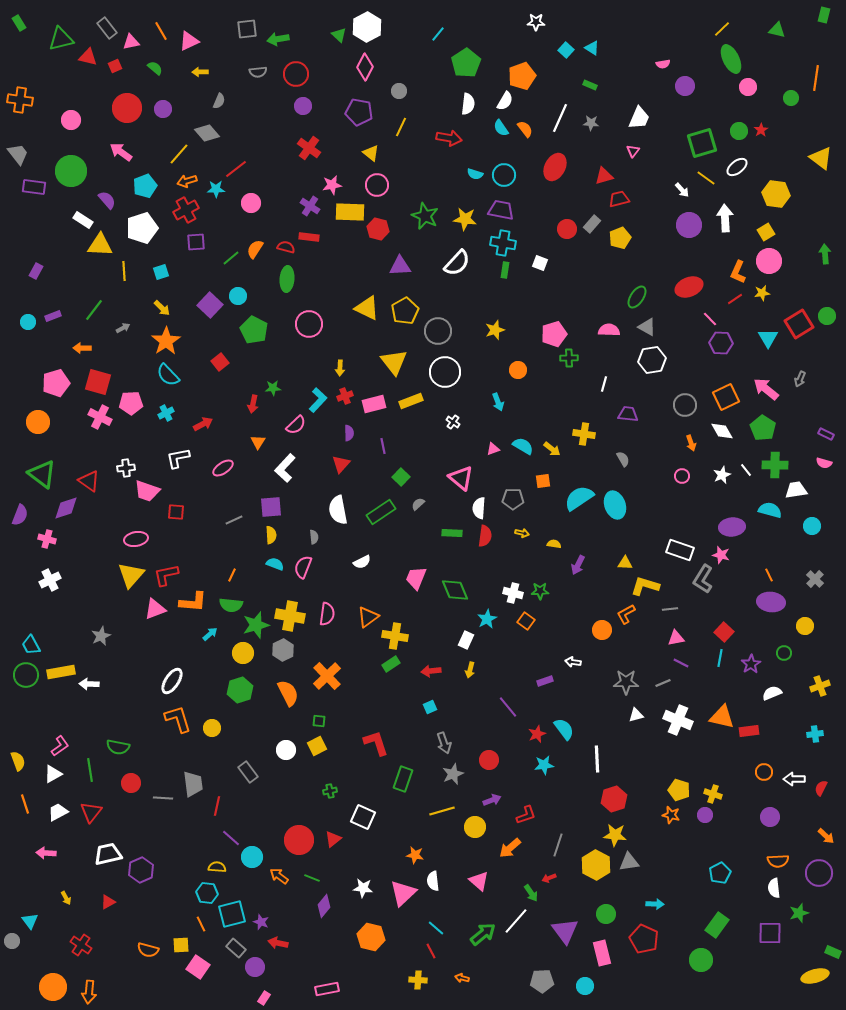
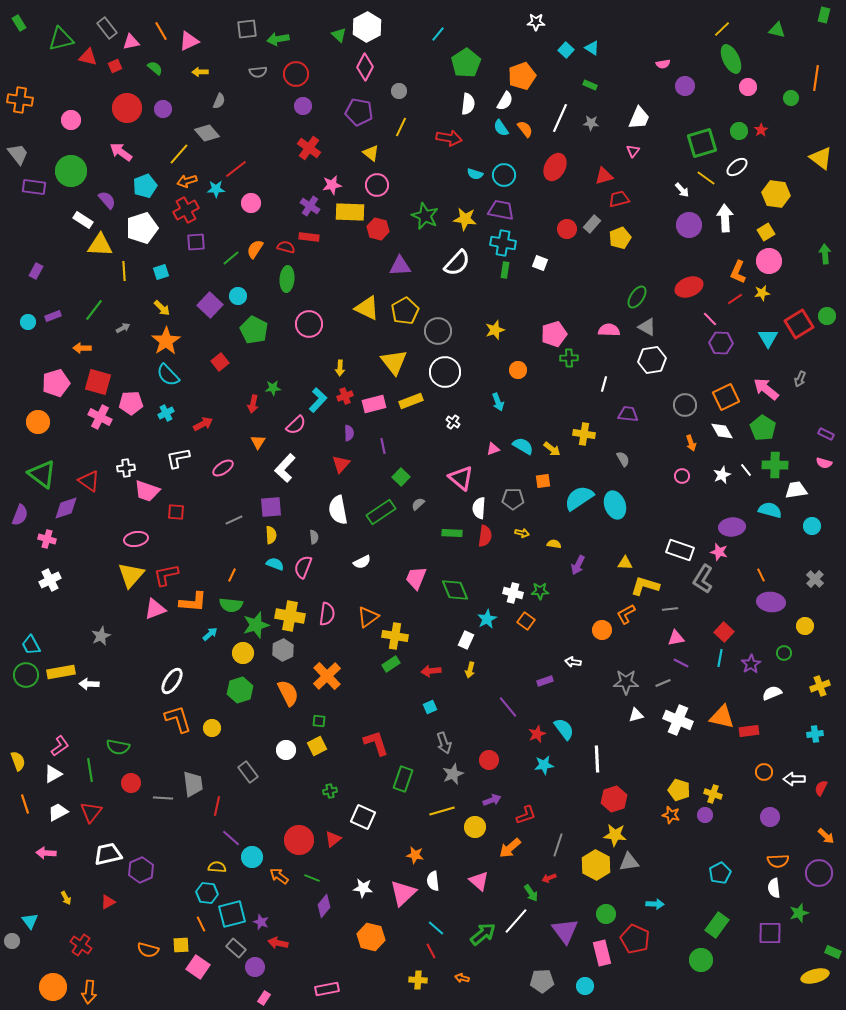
pink star at (721, 555): moved 2 px left, 3 px up
orange line at (769, 575): moved 8 px left
red pentagon at (644, 939): moved 9 px left
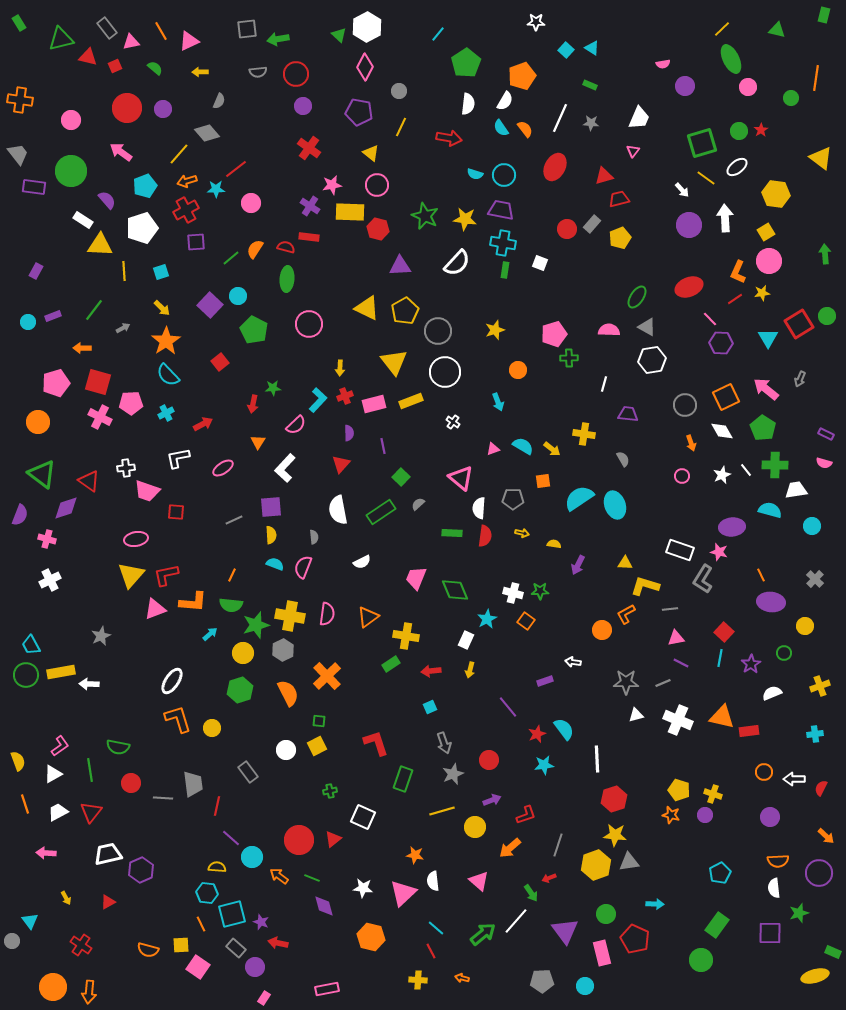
yellow cross at (395, 636): moved 11 px right
yellow hexagon at (596, 865): rotated 12 degrees clockwise
purple diamond at (324, 906): rotated 55 degrees counterclockwise
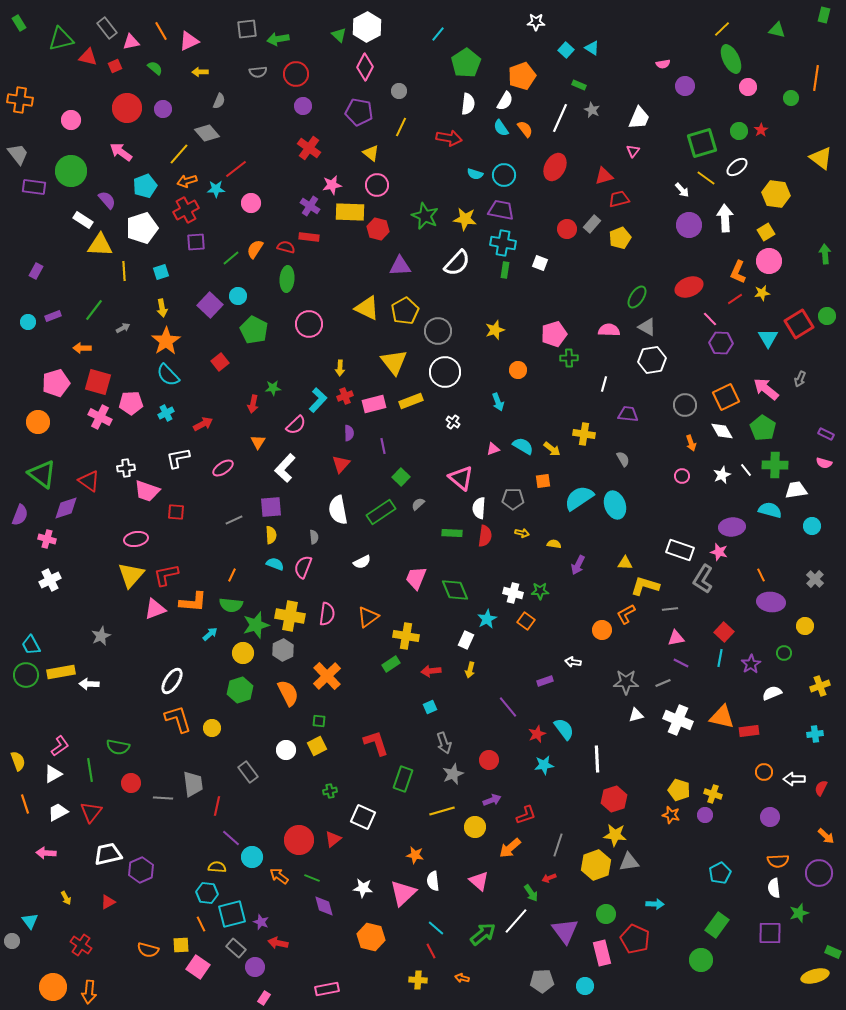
green rectangle at (590, 85): moved 11 px left
gray star at (591, 123): moved 1 px right, 13 px up; rotated 21 degrees clockwise
yellow arrow at (162, 308): rotated 36 degrees clockwise
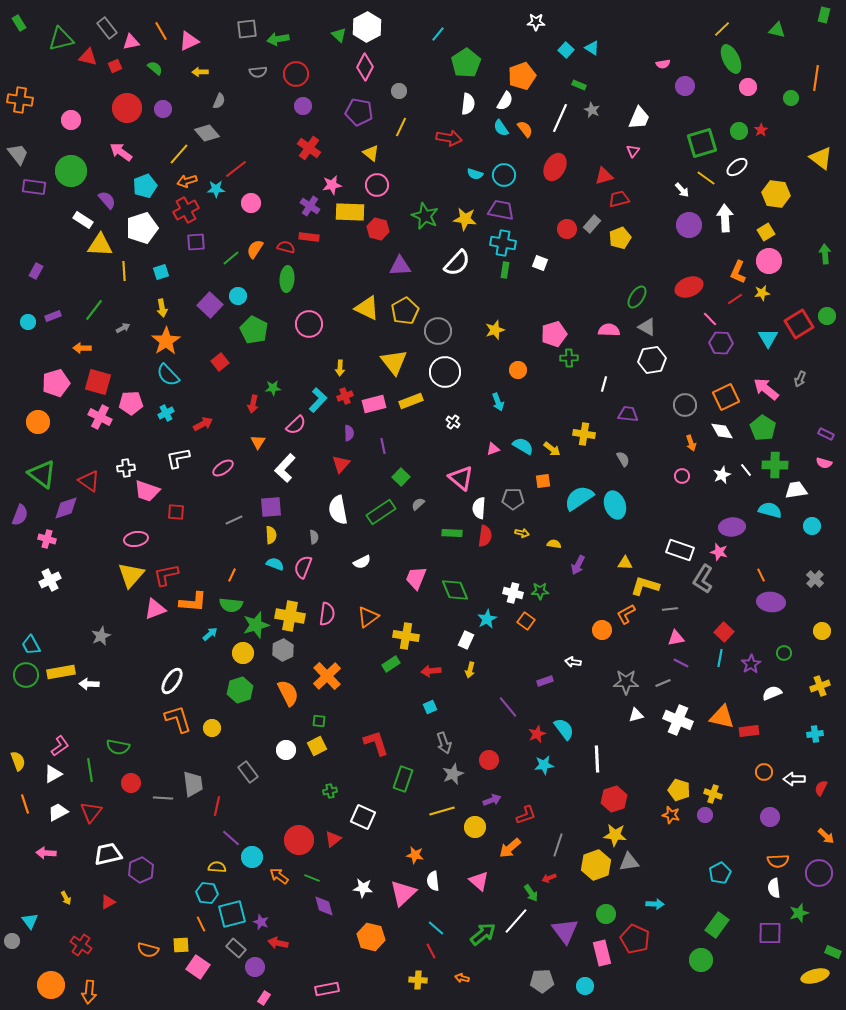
yellow circle at (805, 626): moved 17 px right, 5 px down
orange circle at (53, 987): moved 2 px left, 2 px up
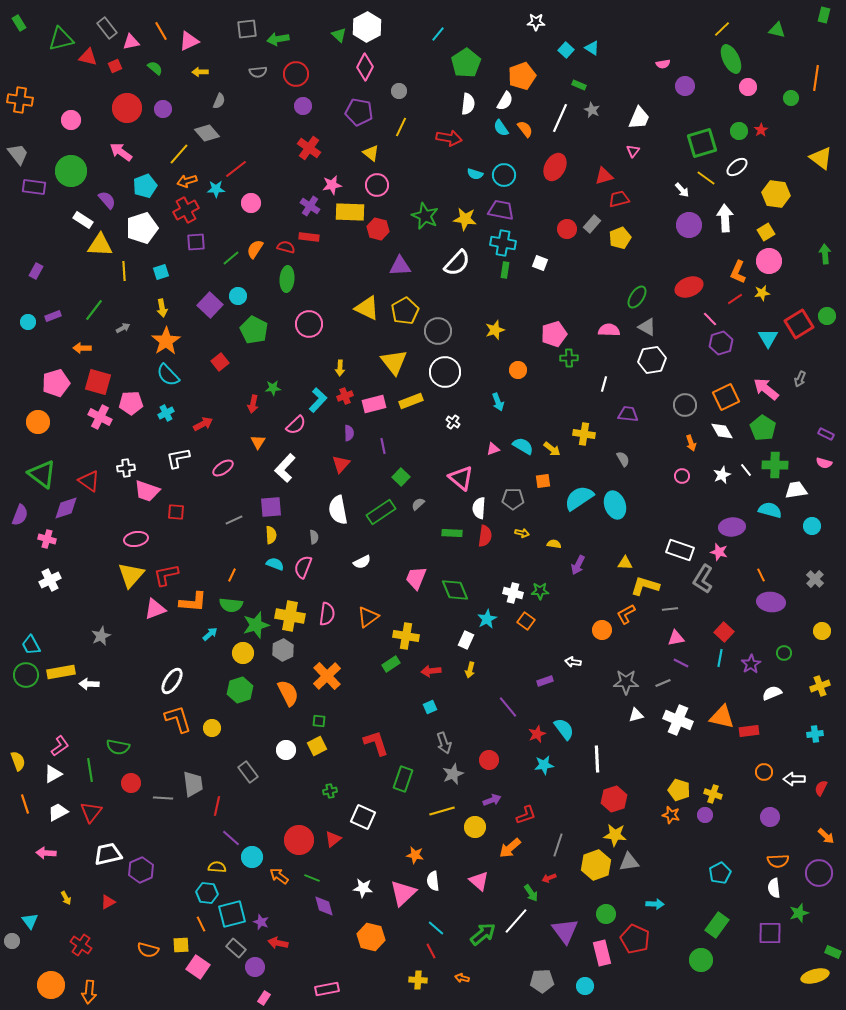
purple hexagon at (721, 343): rotated 20 degrees counterclockwise
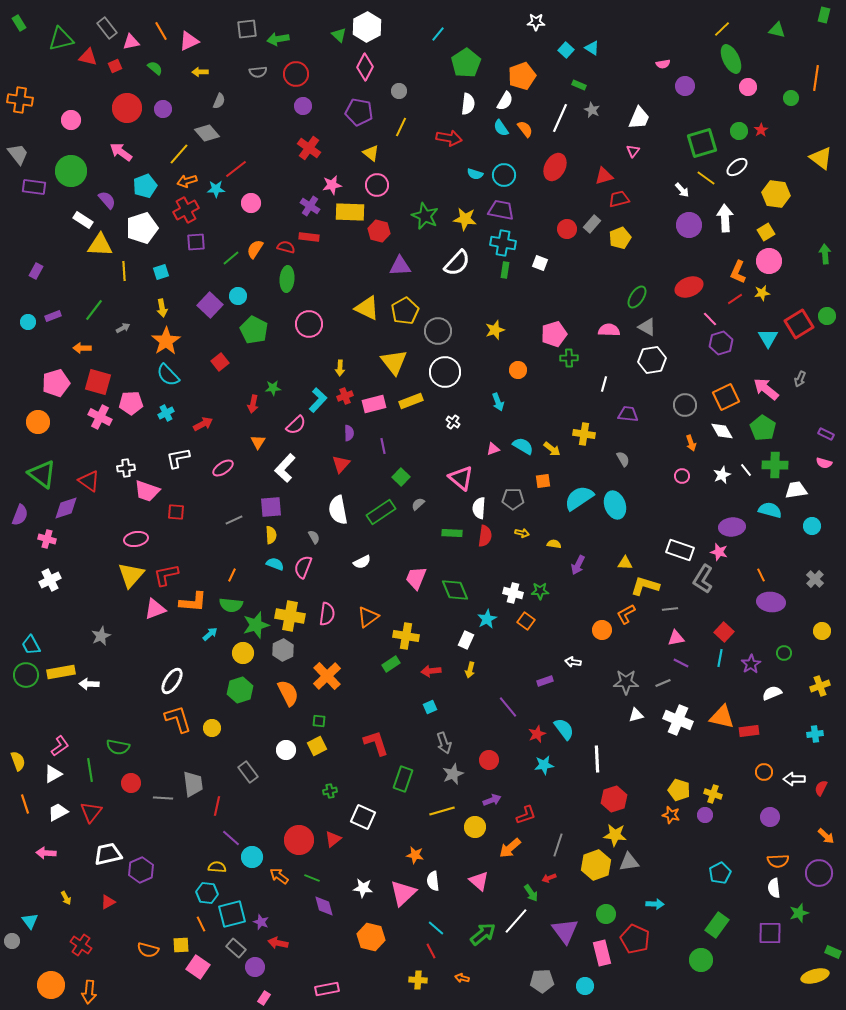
red hexagon at (378, 229): moved 1 px right, 2 px down
gray semicircle at (314, 537): rotated 24 degrees counterclockwise
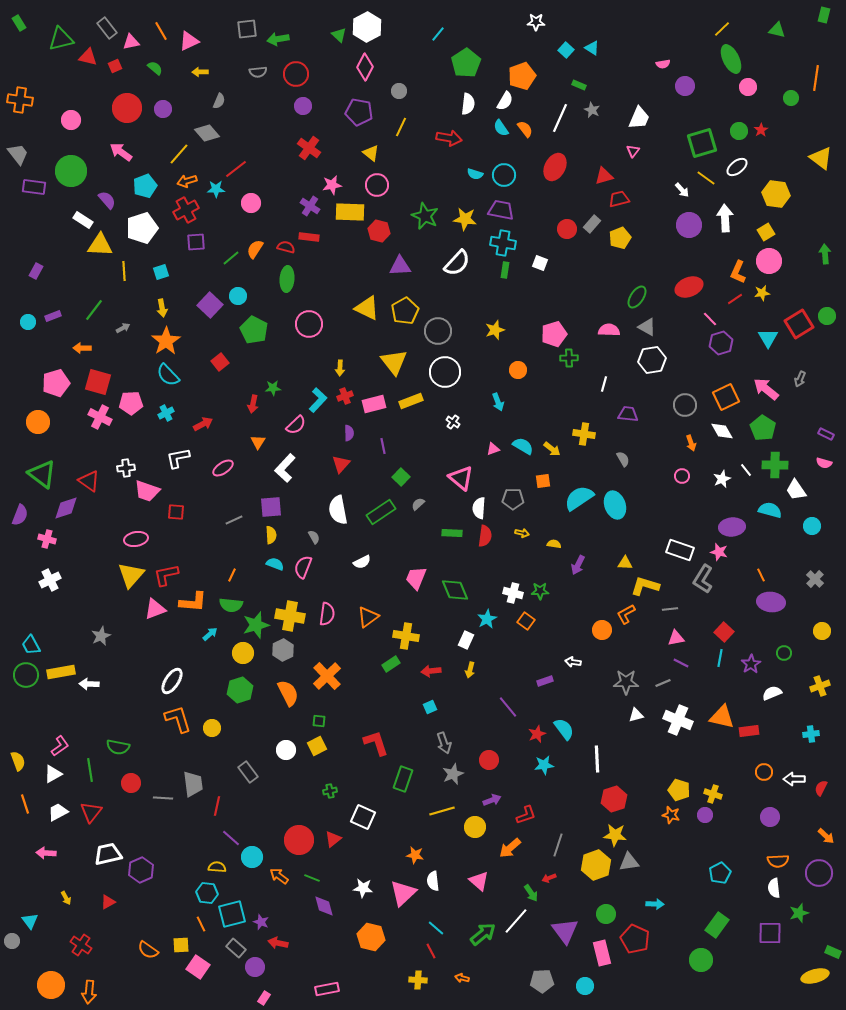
white star at (722, 475): moved 4 px down
white trapezoid at (796, 490): rotated 115 degrees counterclockwise
cyan cross at (815, 734): moved 4 px left
orange semicircle at (148, 950): rotated 20 degrees clockwise
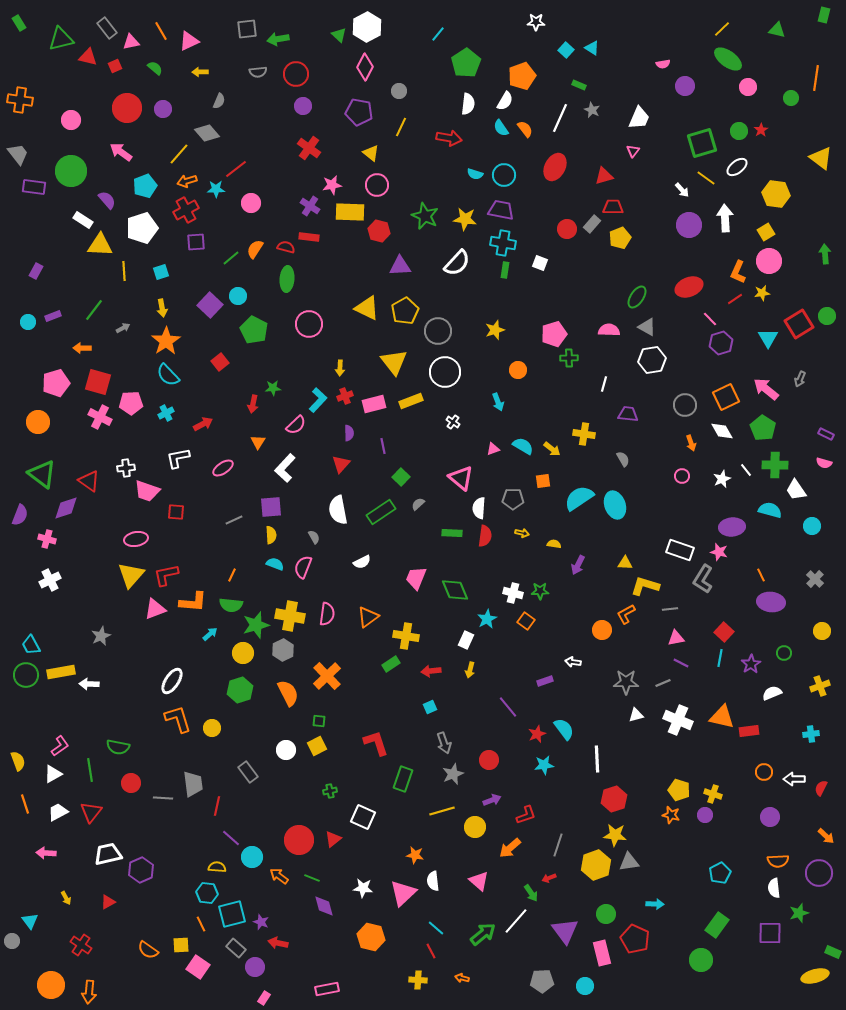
green ellipse at (731, 59): moved 3 px left; rotated 28 degrees counterclockwise
red trapezoid at (619, 199): moved 6 px left, 8 px down; rotated 15 degrees clockwise
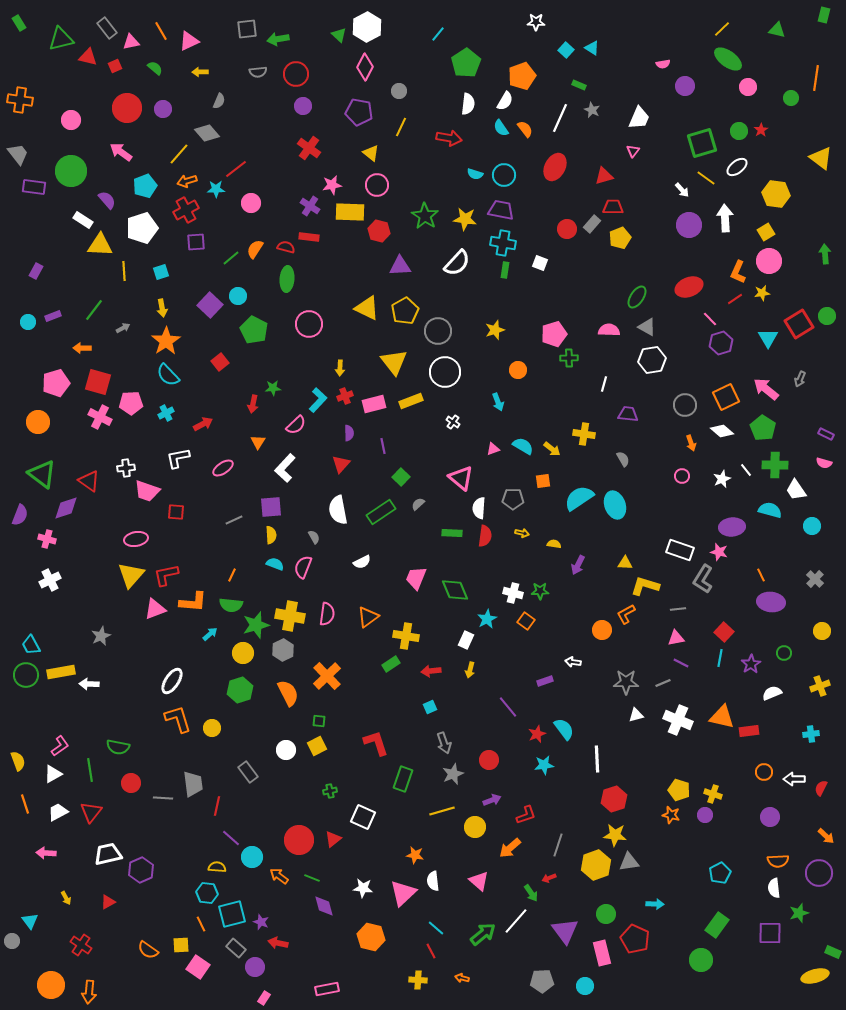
green star at (425, 216): rotated 8 degrees clockwise
white diamond at (722, 431): rotated 20 degrees counterclockwise
gray line at (670, 609): moved 8 px right
